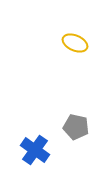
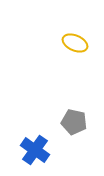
gray pentagon: moved 2 px left, 5 px up
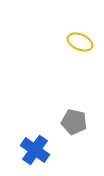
yellow ellipse: moved 5 px right, 1 px up
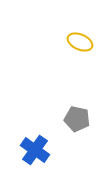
gray pentagon: moved 3 px right, 3 px up
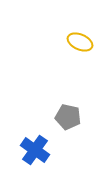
gray pentagon: moved 9 px left, 2 px up
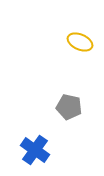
gray pentagon: moved 1 px right, 10 px up
